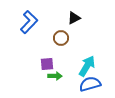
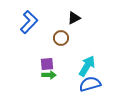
green arrow: moved 6 px left, 1 px up
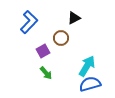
purple square: moved 4 px left, 13 px up; rotated 24 degrees counterclockwise
green arrow: moved 3 px left, 2 px up; rotated 48 degrees clockwise
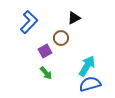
purple square: moved 2 px right
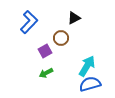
green arrow: rotated 104 degrees clockwise
